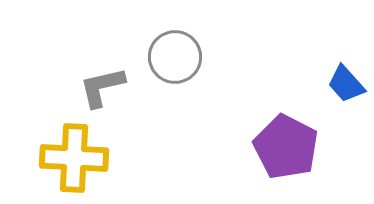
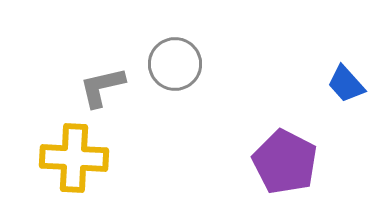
gray circle: moved 7 px down
purple pentagon: moved 1 px left, 15 px down
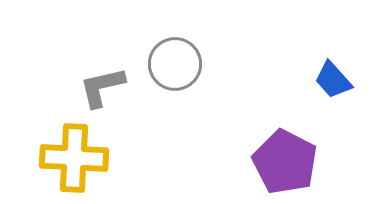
blue trapezoid: moved 13 px left, 4 px up
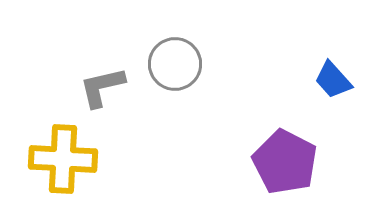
yellow cross: moved 11 px left, 1 px down
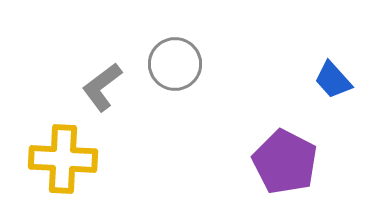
gray L-shape: rotated 24 degrees counterclockwise
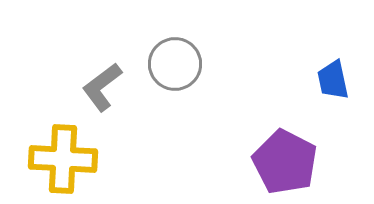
blue trapezoid: rotated 30 degrees clockwise
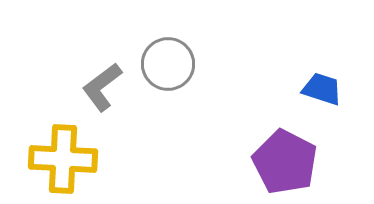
gray circle: moved 7 px left
blue trapezoid: moved 11 px left, 9 px down; rotated 120 degrees clockwise
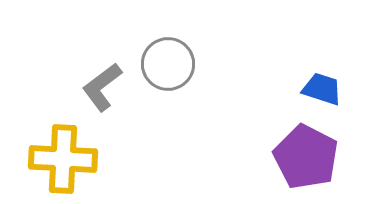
purple pentagon: moved 21 px right, 5 px up
